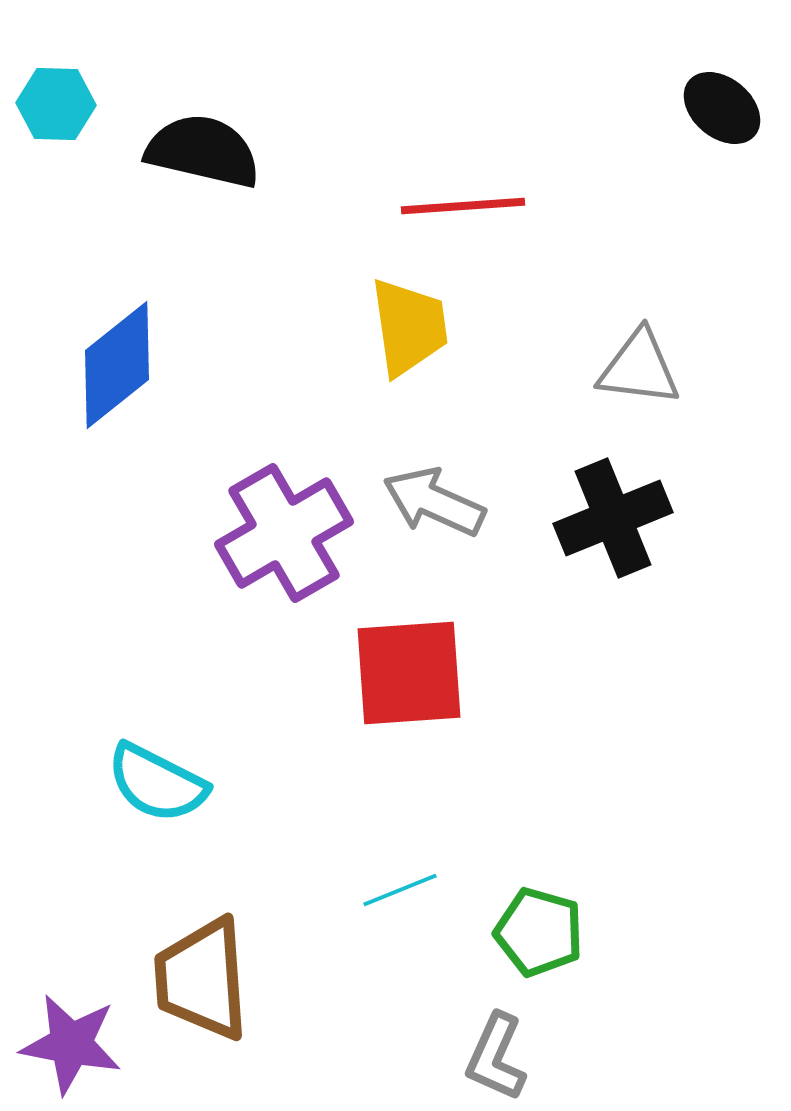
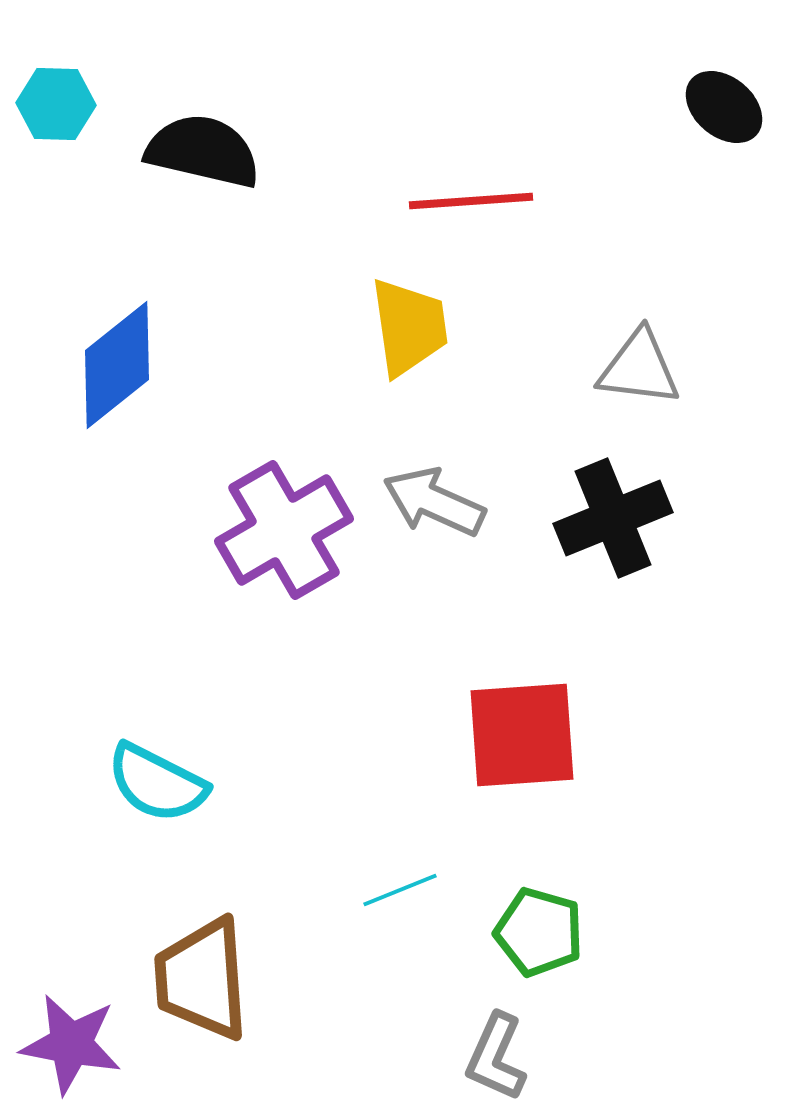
black ellipse: moved 2 px right, 1 px up
red line: moved 8 px right, 5 px up
purple cross: moved 3 px up
red square: moved 113 px right, 62 px down
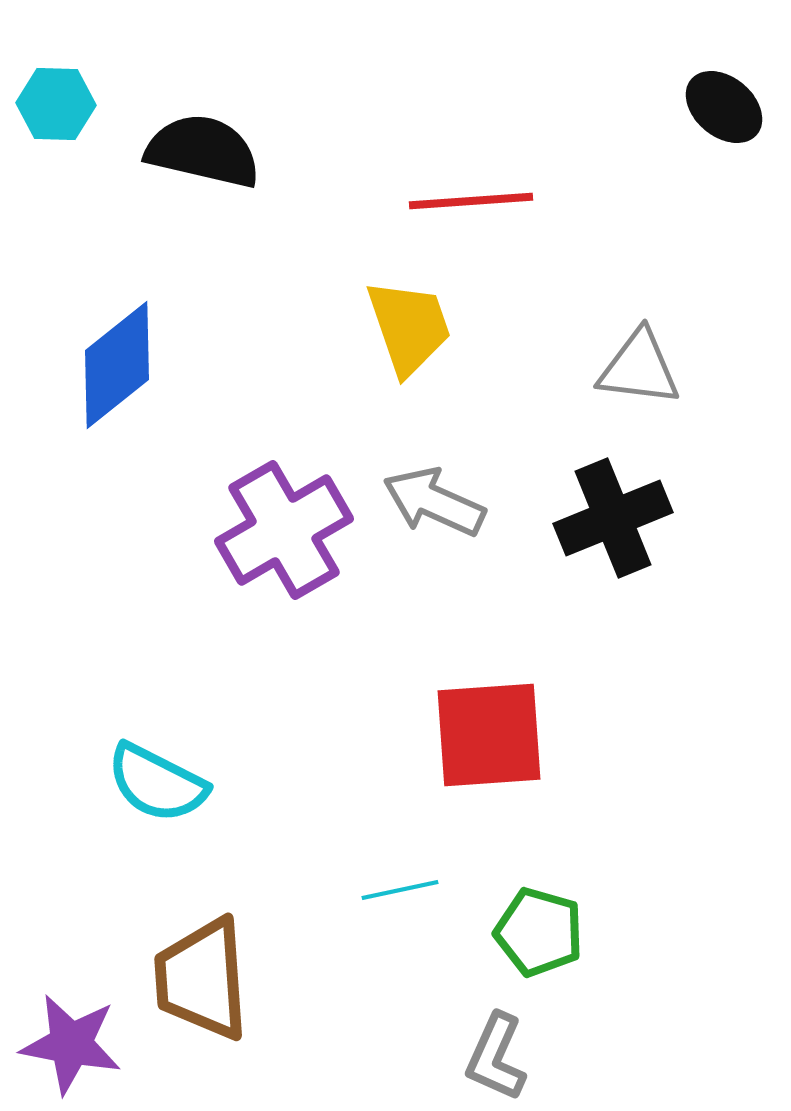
yellow trapezoid: rotated 11 degrees counterclockwise
red square: moved 33 px left
cyan line: rotated 10 degrees clockwise
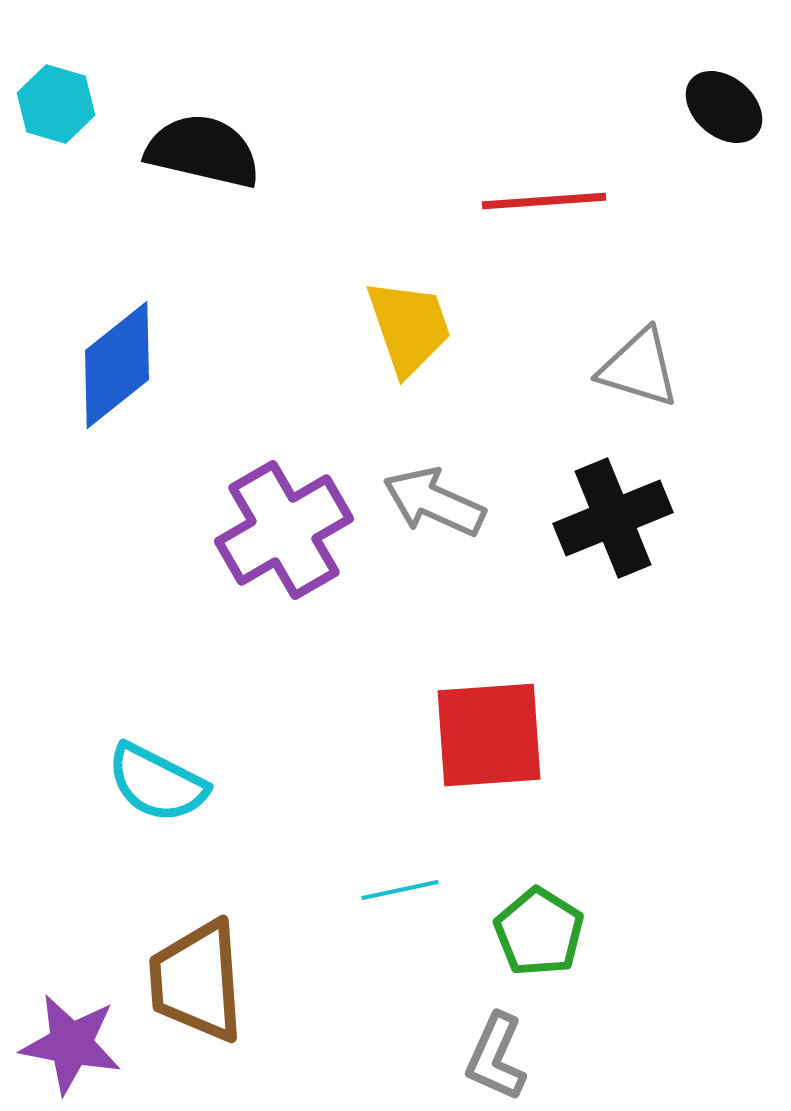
cyan hexagon: rotated 14 degrees clockwise
red line: moved 73 px right
gray triangle: rotated 10 degrees clockwise
green pentagon: rotated 16 degrees clockwise
brown trapezoid: moved 5 px left, 2 px down
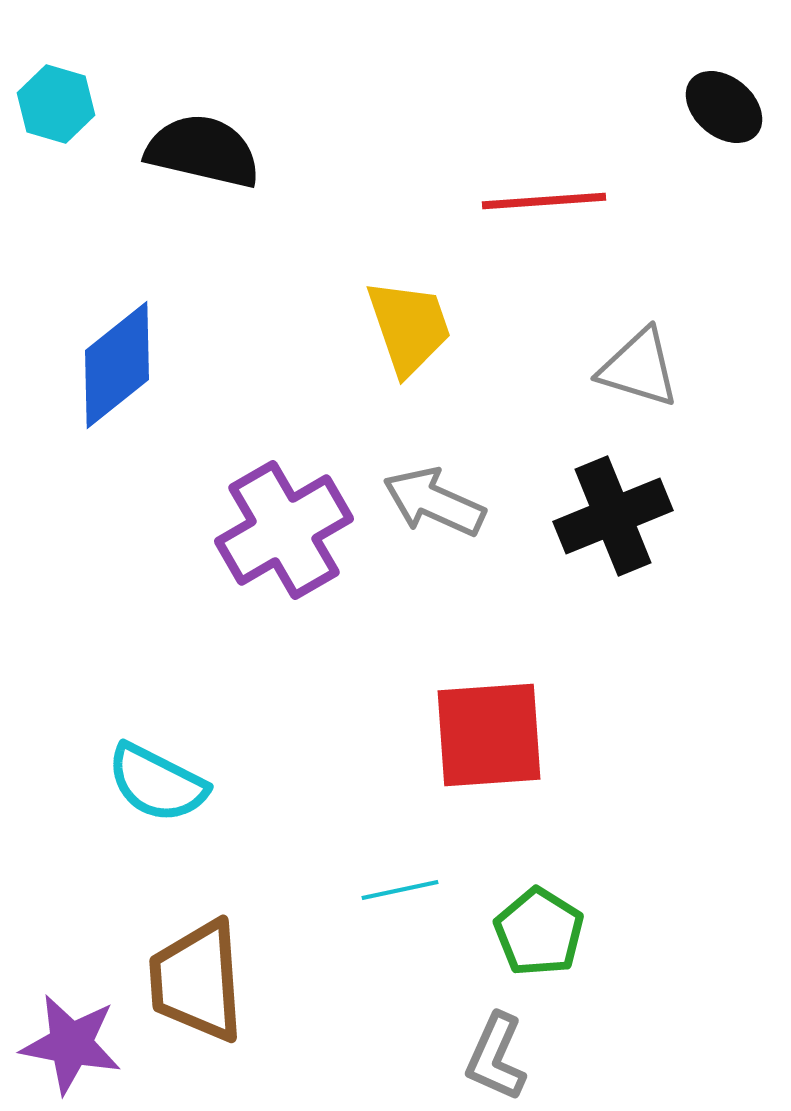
black cross: moved 2 px up
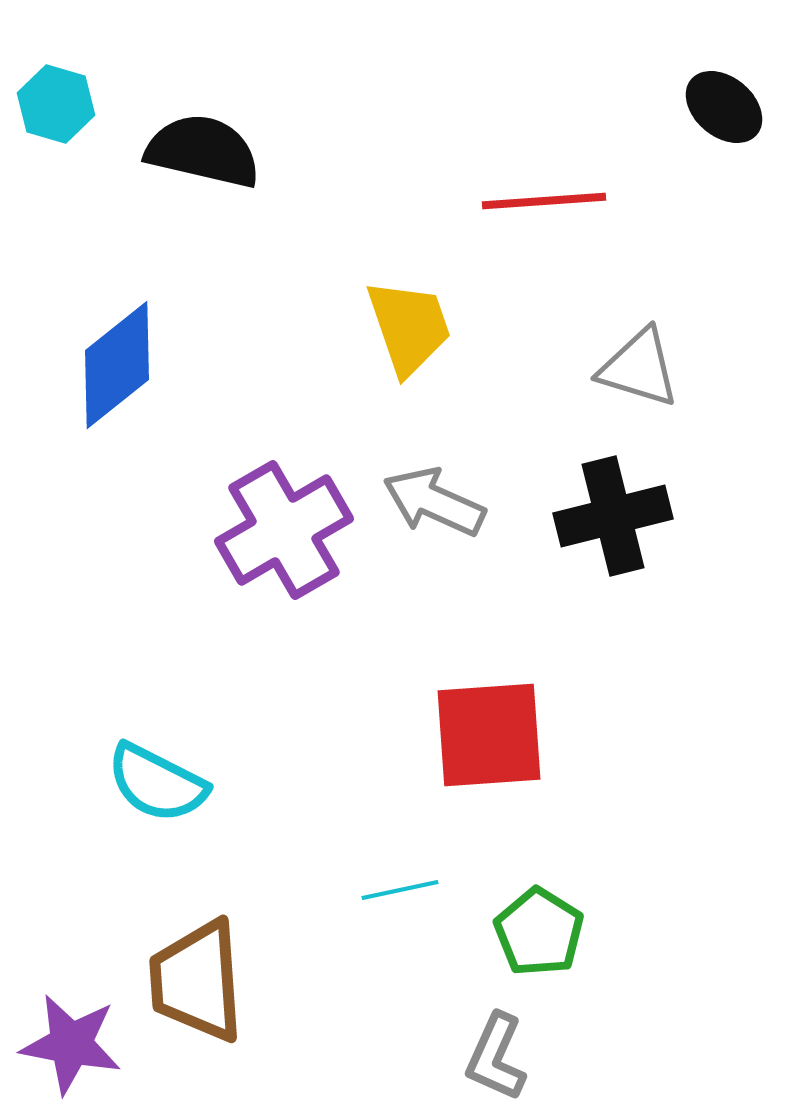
black cross: rotated 8 degrees clockwise
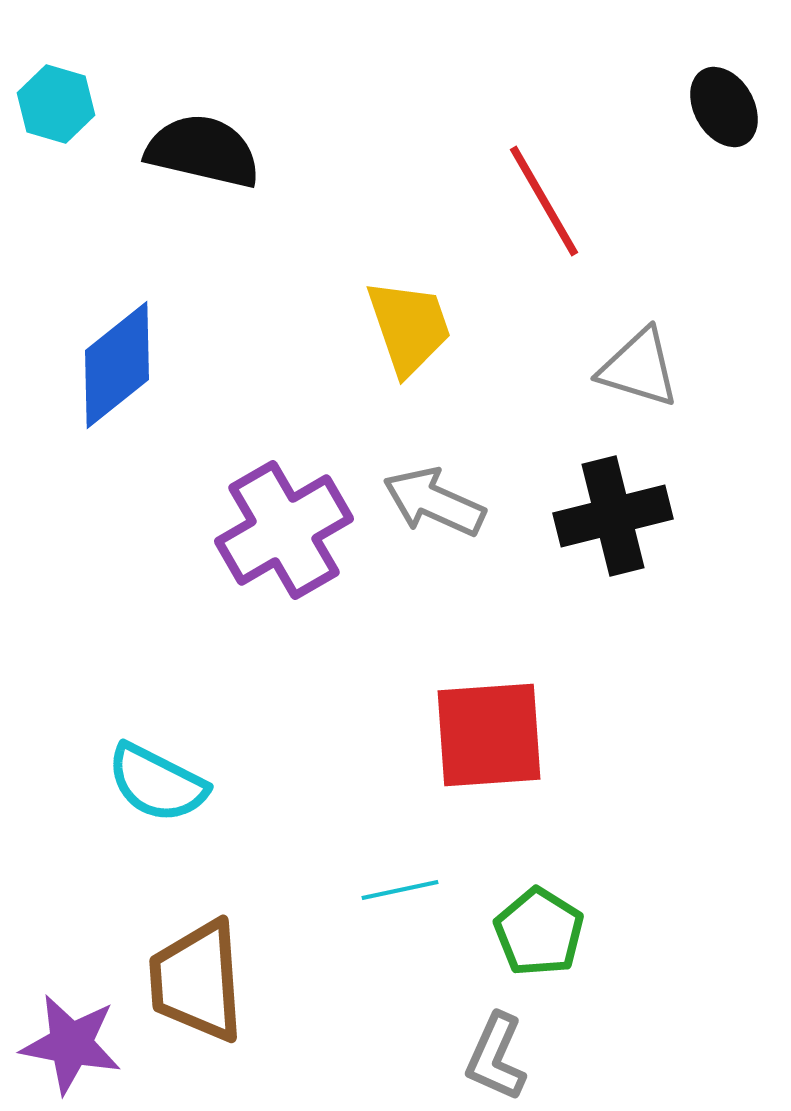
black ellipse: rotated 20 degrees clockwise
red line: rotated 64 degrees clockwise
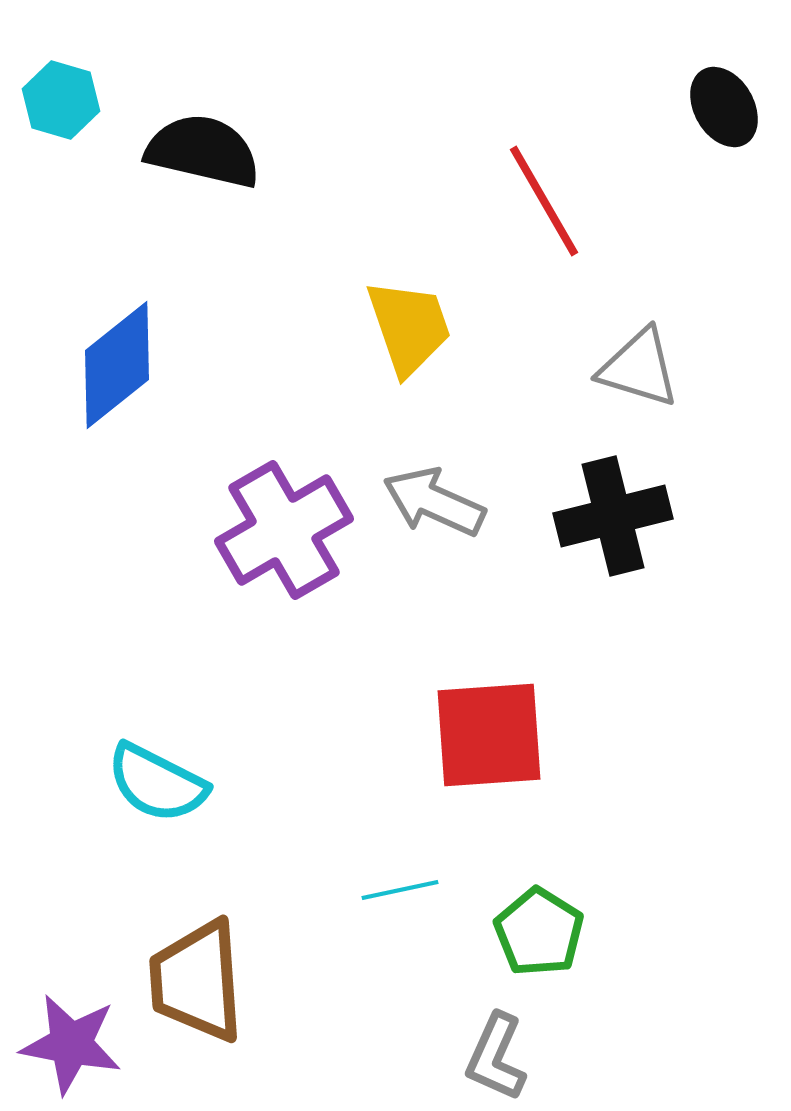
cyan hexagon: moved 5 px right, 4 px up
